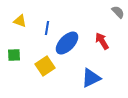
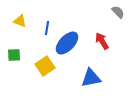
blue triangle: rotated 15 degrees clockwise
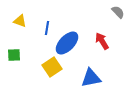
yellow square: moved 7 px right, 1 px down
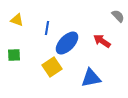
gray semicircle: moved 4 px down
yellow triangle: moved 3 px left, 1 px up
red arrow: rotated 24 degrees counterclockwise
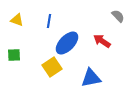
blue line: moved 2 px right, 7 px up
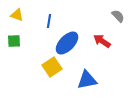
yellow triangle: moved 5 px up
green square: moved 14 px up
blue triangle: moved 4 px left, 2 px down
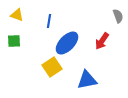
gray semicircle: rotated 24 degrees clockwise
red arrow: rotated 90 degrees counterclockwise
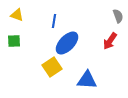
blue line: moved 5 px right
red arrow: moved 8 px right
blue triangle: rotated 15 degrees clockwise
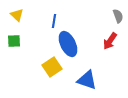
yellow triangle: rotated 24 degrees clockwise
blue ellipse: moved 1 px right, 1 px down; rotated 70 degrees counterclockwise
blue triangle: rotated 15 degrees clockwise
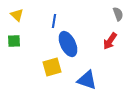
gray semicircle: moved 2 px up
yellow square: rotated 18 degrees clockwise
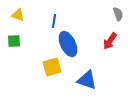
yellow triangle: moved 1 px right; rotated 24 degrees counterclockwise
